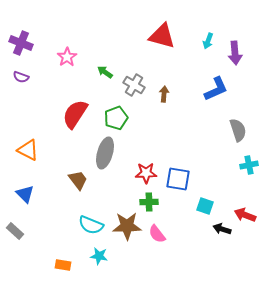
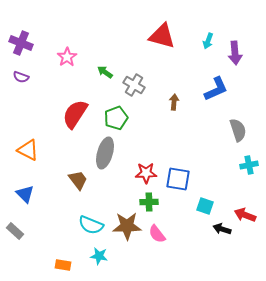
brown arrow: moved 10 px right, 8 px down
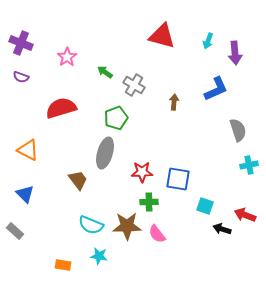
red semicircle: moved 14 px left, 6 px up; rotated 40 degrees clockwise
red star: moved 4 px left, 1 px up
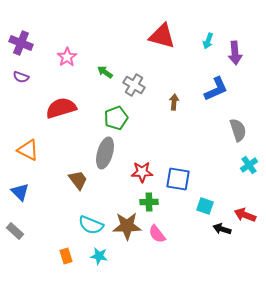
cyan cross: rotated 24 degrees counterclockwise
blue triangle: moved 5 px left, 2 px up
orange rectangle: moved 3 px right, 9 px up; rotated 63 degrees clockwise
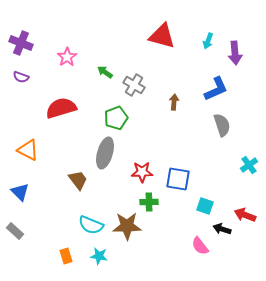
gray semicircle: moved 16 px left, 5 px up
pink semicircle: moved 43 px right, 12 px down
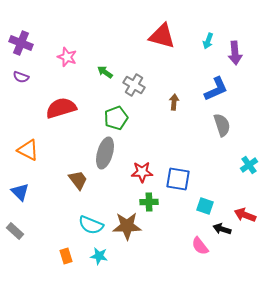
pink star: rotated 18 degrees counterclockwise
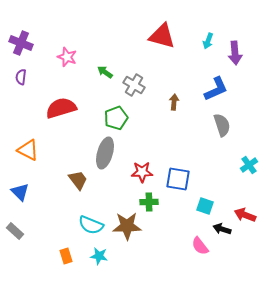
purple semicircle: rotated 77 degrees clockwise
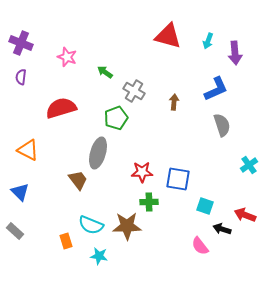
red triangle: moved 6 px right
gray cross: moved 6 px down
gray ellipse: moved 7 px left
orange rectangle: moved 15 px up
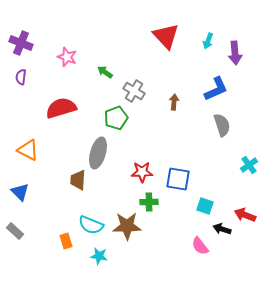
red triangle: moved 2 px left; rotated 32 degrees clockwise
brown trapezoid: rotated 140 degrees counterclockwise
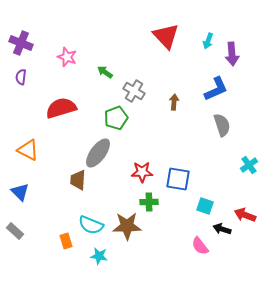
purple arrow: moved 3 px left, 1 px down
gray ellipse: rotated 20 degrees clockwise
